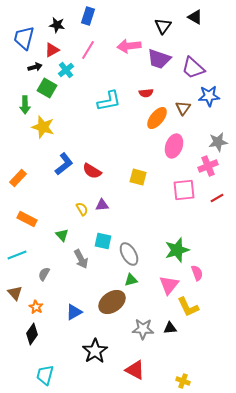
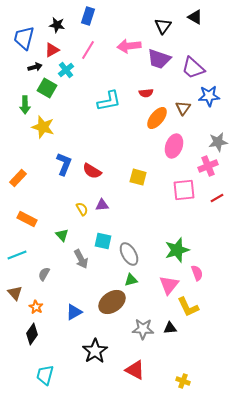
blue L-shape at (64, 164): rotated 30 degrees counterclockwise
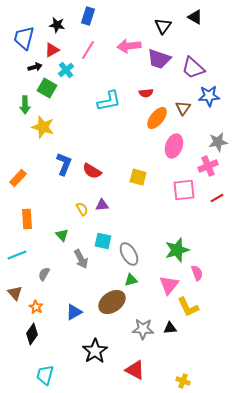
orange rectangle at (27, 219): rotated 60 degrees clockwise
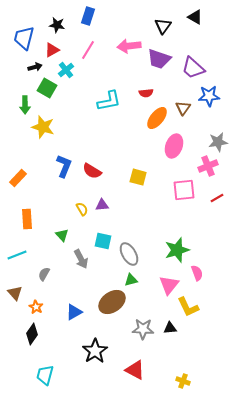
blue L-shape at (64, 164): moved 2 px down
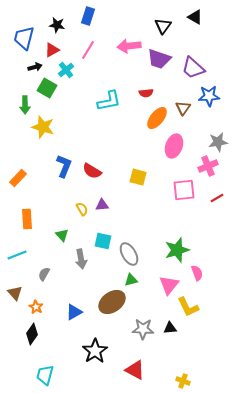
gray arrow at (81, 259): rotated 18 degrees clockwise
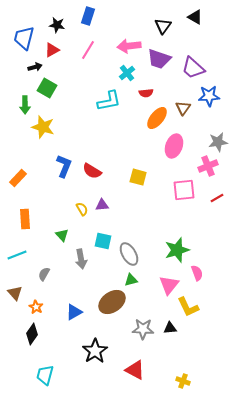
cyan cross at (66, 70): moved 61 px right, 3 px down
orange rectangle at (27, 219): moved 2 px left
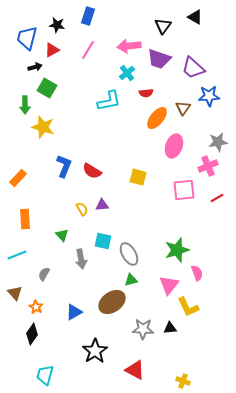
blue trapezoid at (24, 38): moved 3 px right
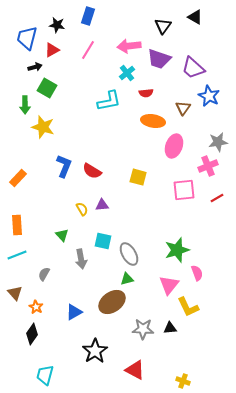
blue star at (209, 96): rotated 30 degrees clockwise
orange ellipse at (157, 118): moved 4 px left, 3 px down; rotated 60 degrees clockwise
orange rectangle at (25, 219): moved 8 px left, 6 px down
green triangle at (131, 280): moved 4 px left, 1 px up
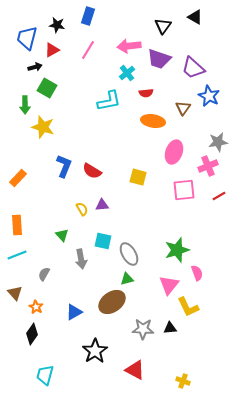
pink ellipse at (174, 146): moved 6 px down
red line at (217, 198): moved 2 px right, 2 px up
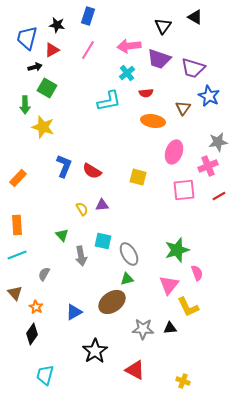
purple trapezoid at (193, 68): rotated 25 degrees counterclockwise
gray arrow at (81, 259): moved 3 px up
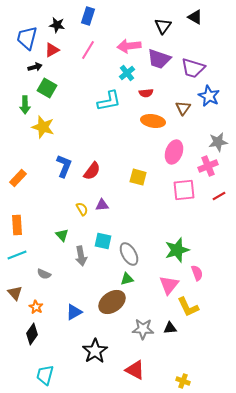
red semicircle at (92, 171): rotated 84 degrees counterclockwise
gray semicircle at (44, 274): rotated 96 degrees counterclockwise
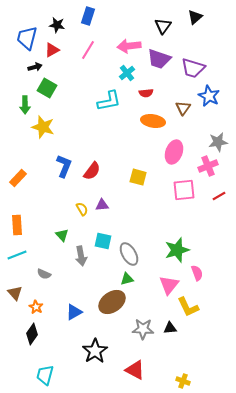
black triangle at (195, 17): rotated 49 degrees clockwise
